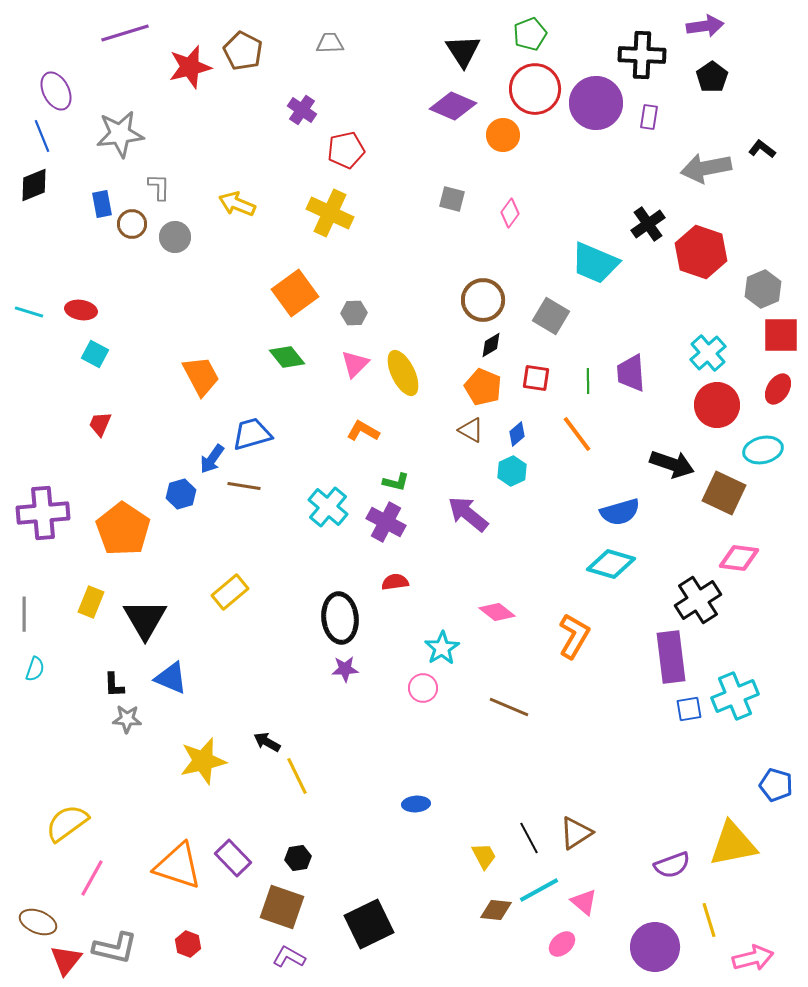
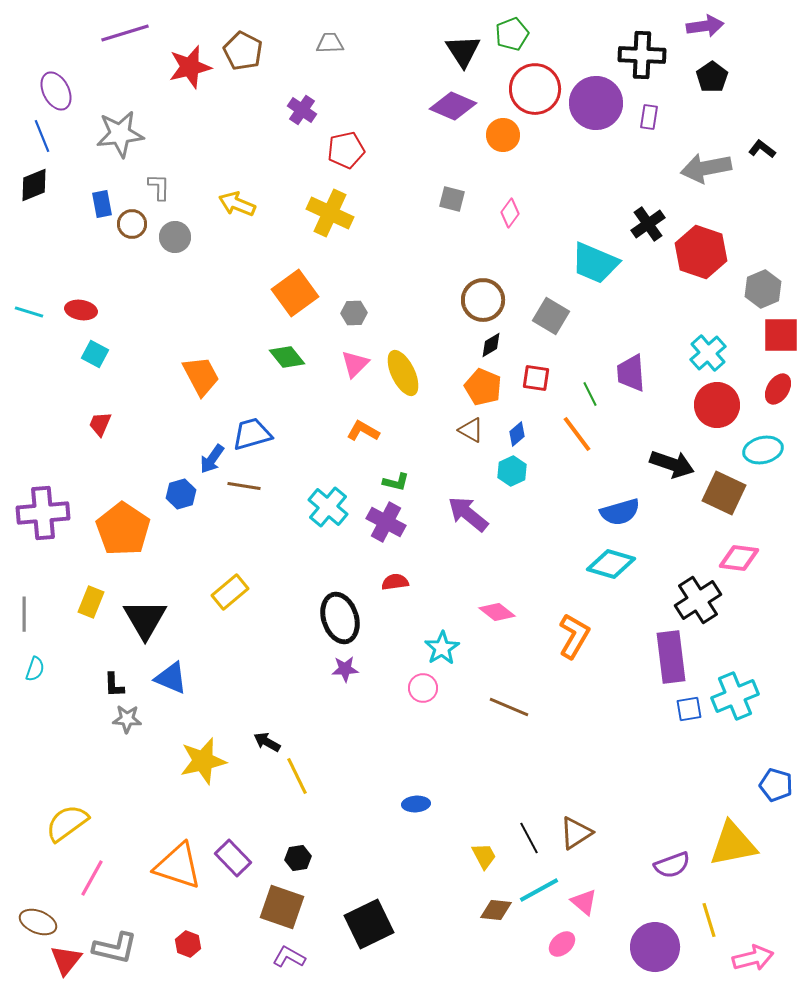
green pentagon at (530, 34): moved 18 px left
green line at (588, 381): moved 2 px right, 13 px down; rotated 25 degrees counterclockwise
black ellipse at (340, 618): rotated 12 degrees counterclockwise
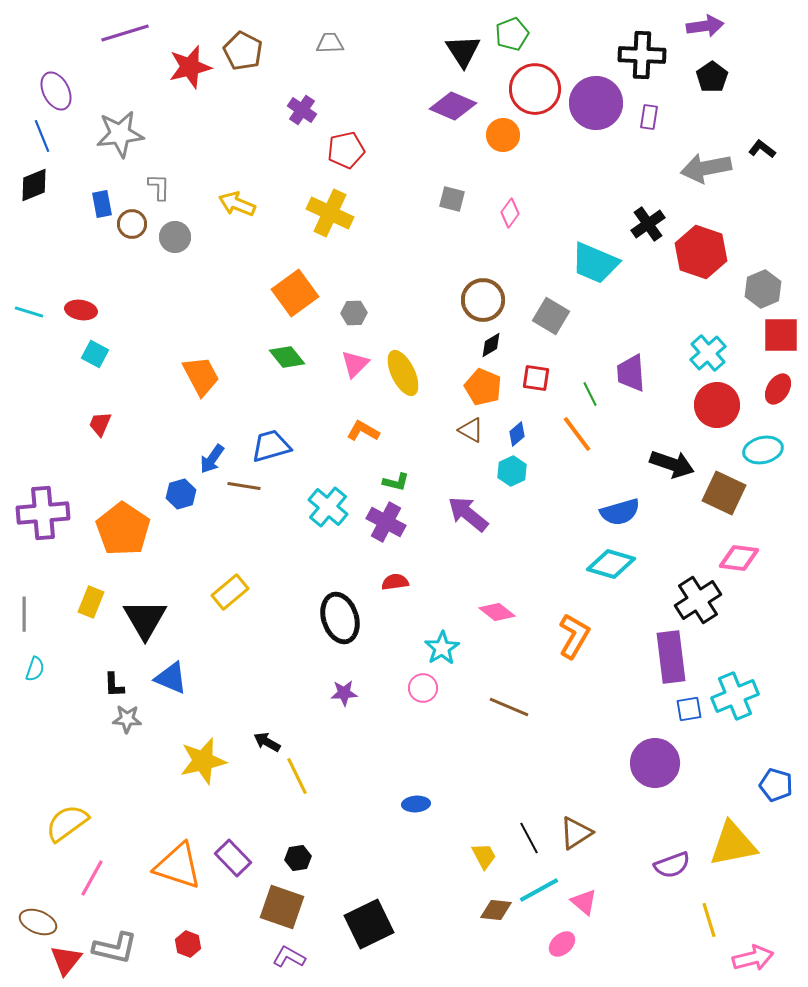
blue trapezoid at (252, 434): moved 19 px right, 12 px down
purple star at (345, 669): moved 1 px left, 24 px down
purple circle at (655, 947): moved 184 px up
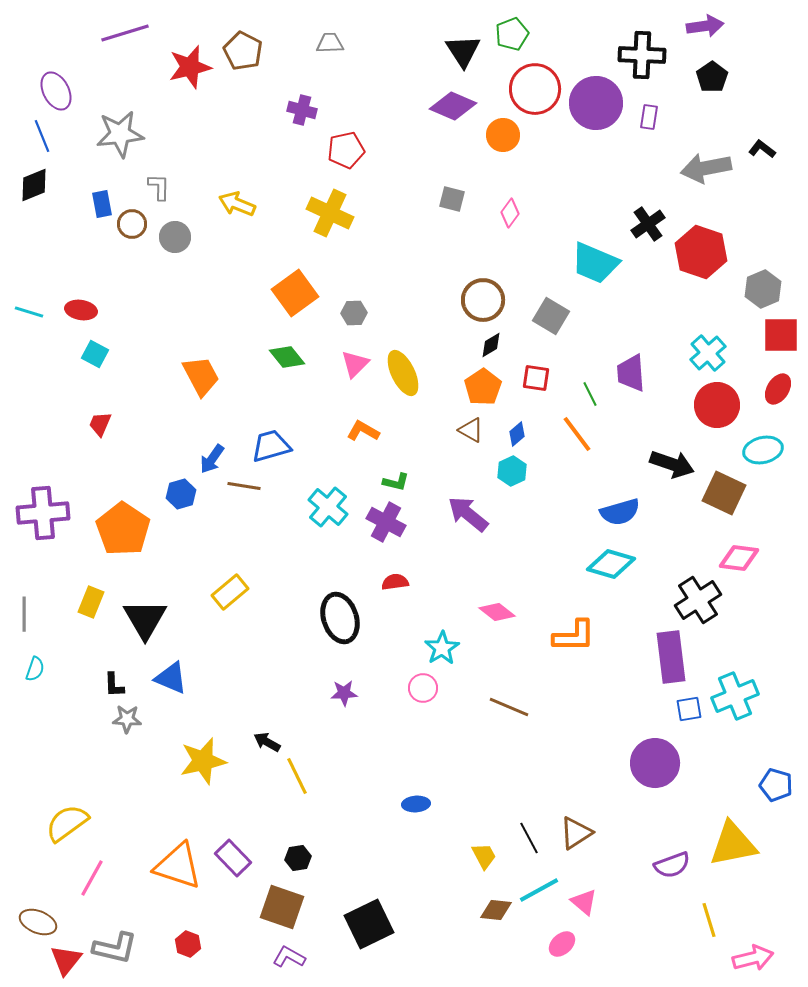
purple cross at (302, 110): rotated 20 degrees counterclockwise
orange pentagon at (483, 387): rotated 15 degrees clockwise
orange L-shape at (574, 636): rotated 60 degrees clockwise
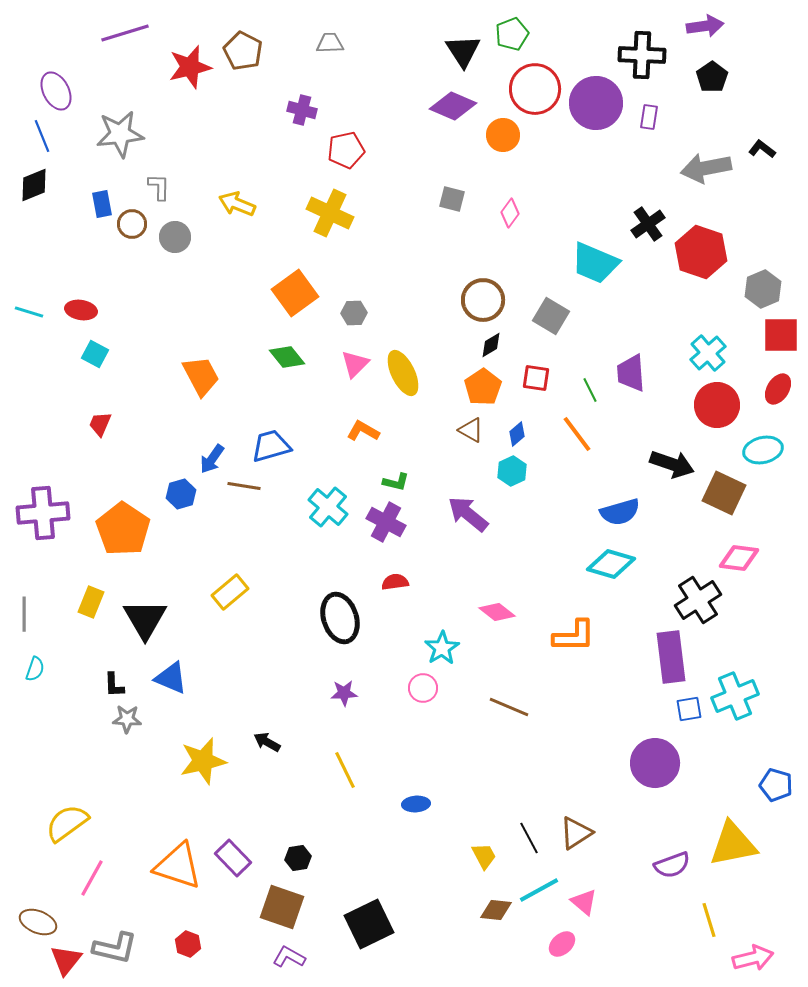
green line at (590, 394): moved 4 px up
yellow line at (297, 776): moved 48 px right, 6 px up
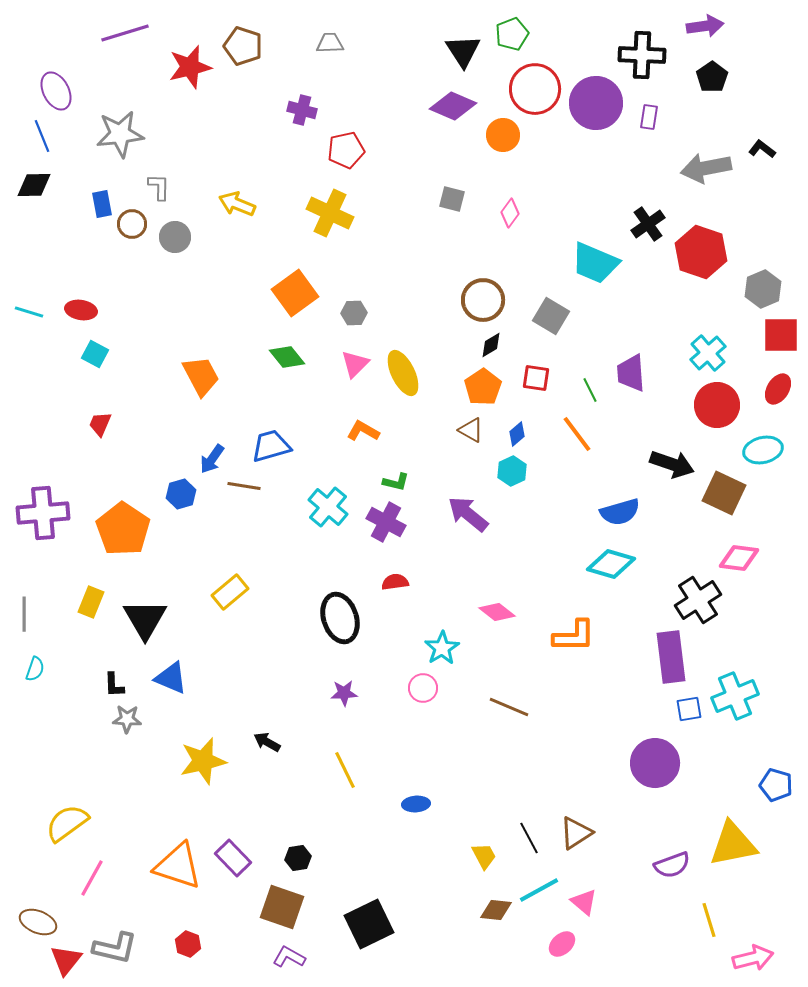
brown pentagon at (243, 51): moved 5 px up; rotated 9 degrees counterclockwise
black diamond at (34, 185): rotated 21 degrees clockwise
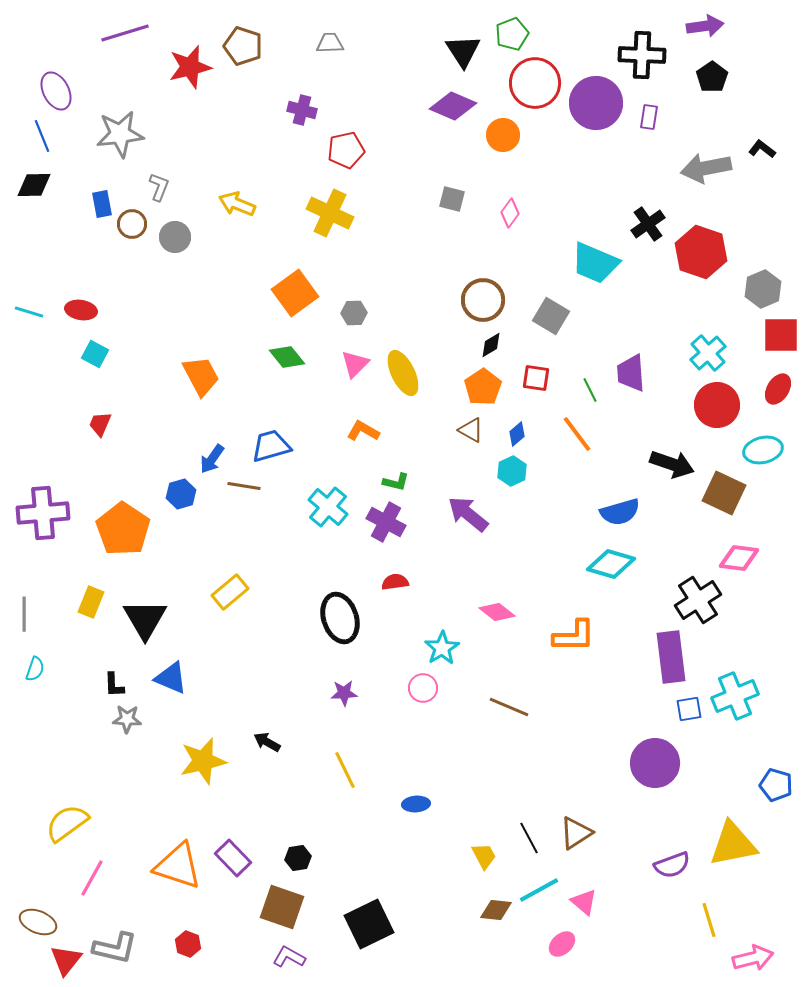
red circle at (535, 89): moved 6 px up
gray L-shape at (159, 187): rotated 20 degrees clockwise
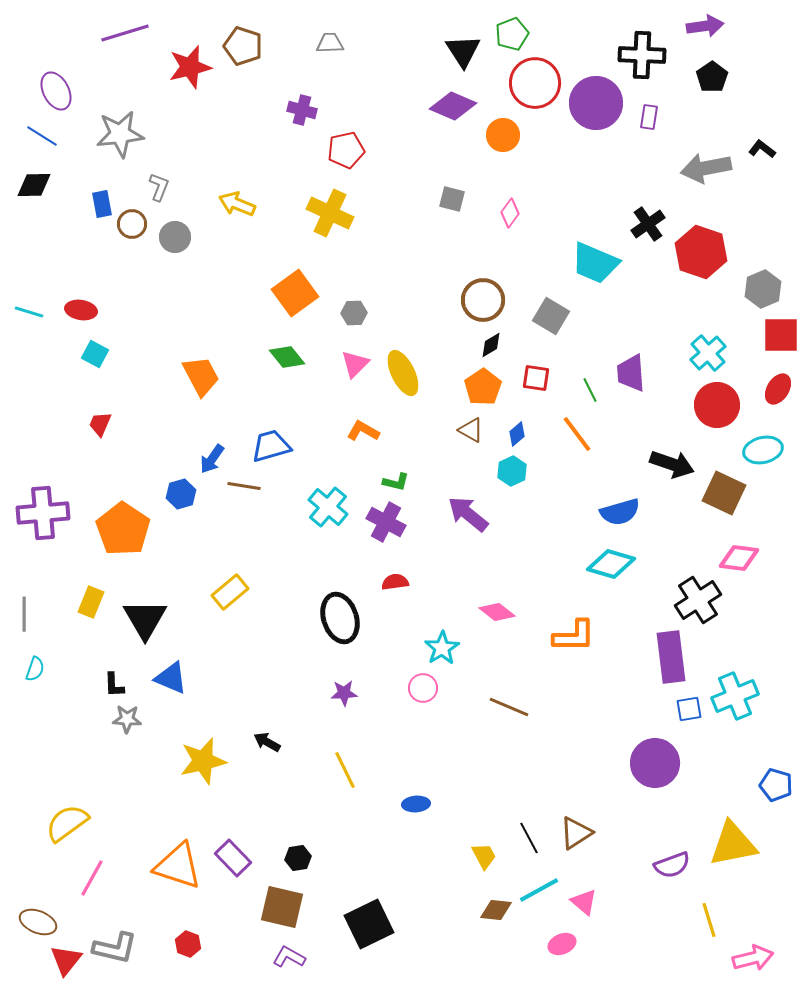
blue line at (42, 136): rotated 36 degrees counterclockwise
brown square at (282, 907): rotated 6 degrees counterclockwise
pink ellipse at (562, 944): rotated 20 degrees clockwise
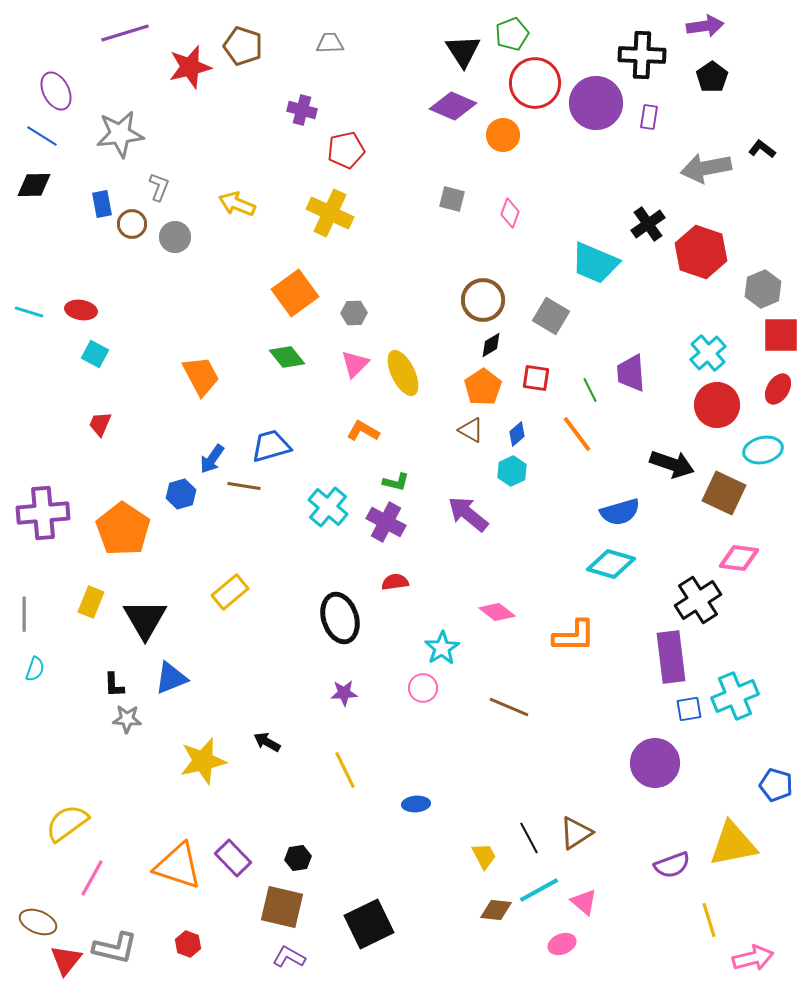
pink diamond at (510, 213): rotated 16 degrees counterclockwise
blue triangle at (171, 678): rotated 45 degrees counterclockwise
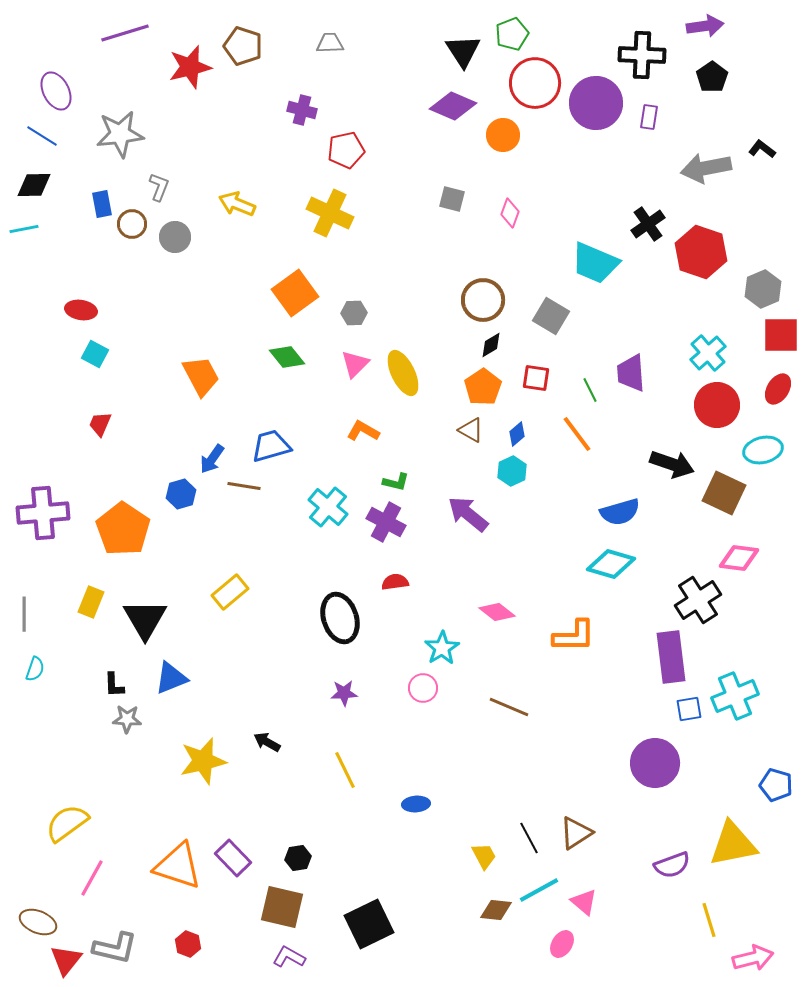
cyan line at (29, 312): moved 5 px left, 83 px up; rotated 28 degrees counterclockwise
pink ellipse at (562, 944): rotated 36 degrees counterclockwise
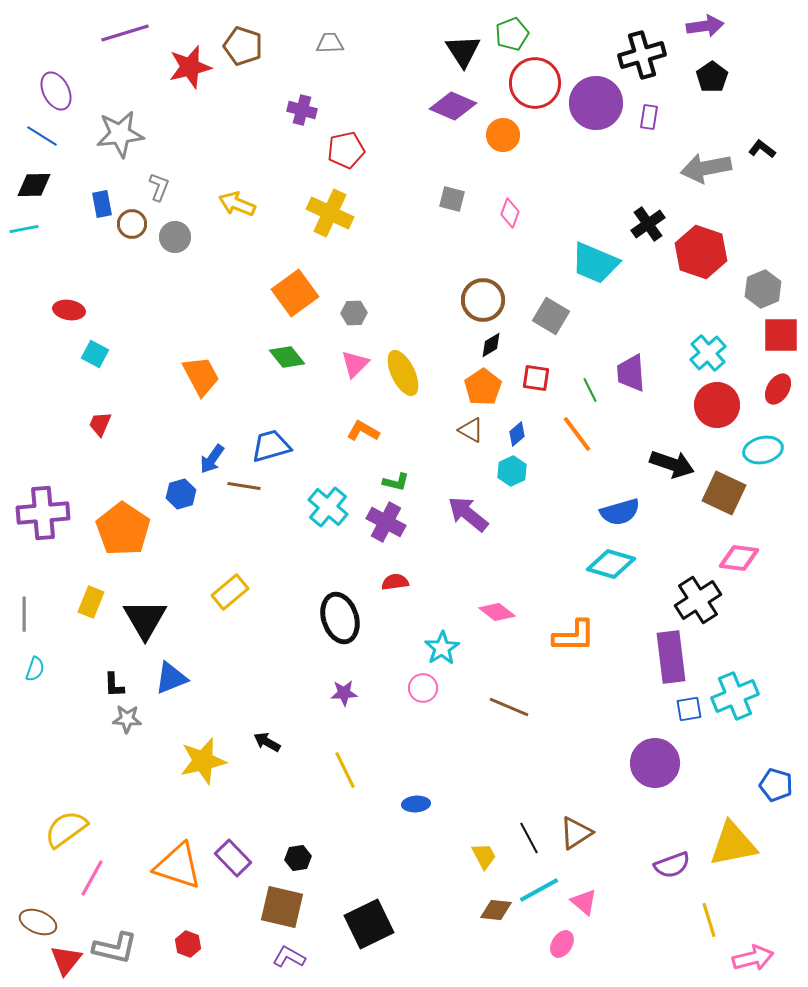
black cross at (642, 55): rotated 18 degrees counterclockwise
red ellipse at (81, 310): moved 12 px left
yellow semicircle at (67, 823): moved 1 px left, 6 px down
